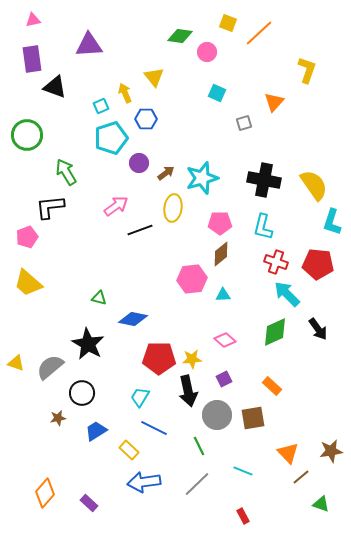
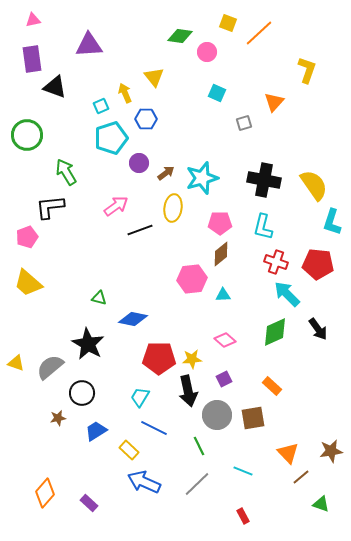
blue arrow at (144, 482): rotated 32 degrees clockwise
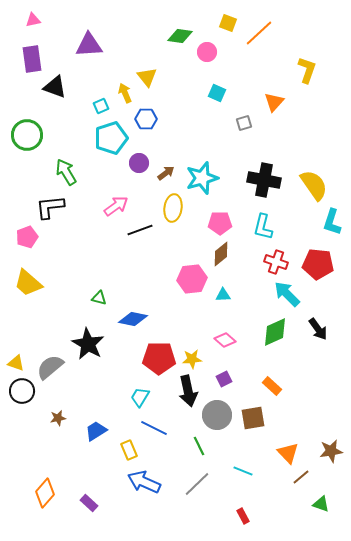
yellow triangle at (154, 77): moved 7 px left
black circle at (82, 393): moved 60 px left, 2 px up
yellow rectangle at (129, 450): rotated 24 degrees clockwise
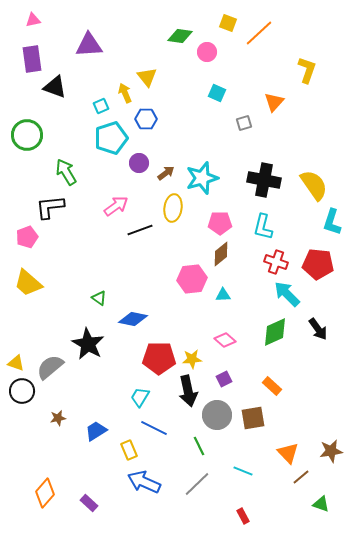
green triangle at (99, 298): rotated 21 degrees clockwise
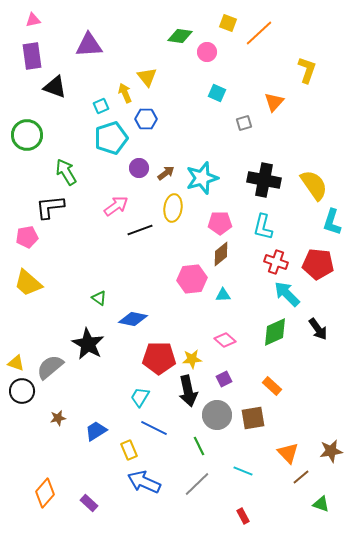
purple rectangle at (32, 59): moved 3 px up
purple circle at (139, 163): moved 5 px down
pink pentagon at (27, 237): rotated 10 degrees clockwise
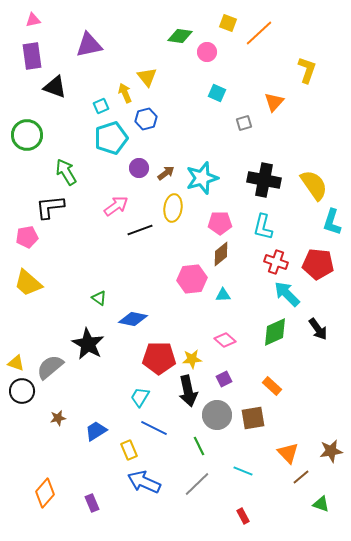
purple triangle at (89, 45): rotated 8 degrees counterclockwise
blue hexagon at (146, 119): rotated 15 degrees counterclockwise
purple rectangle at (89, 503): moved 3 px right; rotated 24 degrees clockwise
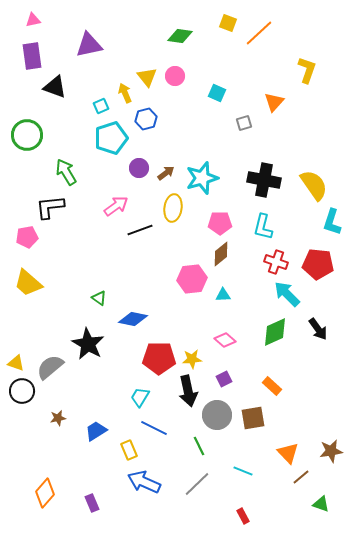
pink circle at (207, 52): moved 32 px left, 24 px down
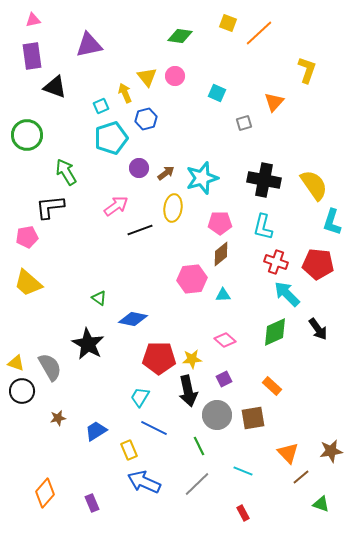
gray semicircle at (50, 367): rotated 100 degrees clockwise
red rectangle at (243, 516): moved 3 px up
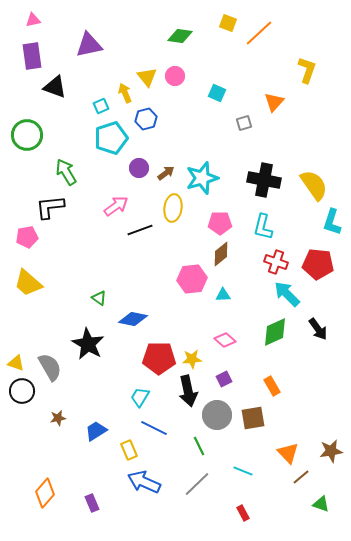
orange rectangle at (272, 386): rotated 18 degrees clockwise
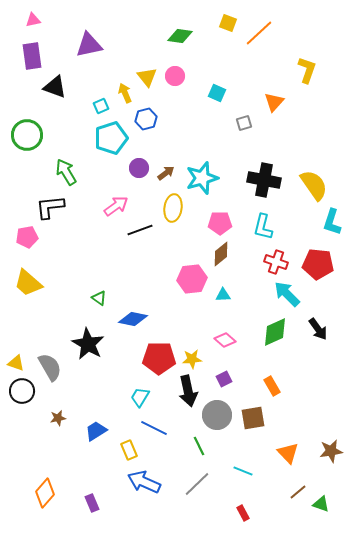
brown line at (301, 477): moved 3 px left, 15 px down
